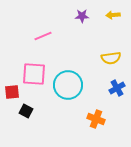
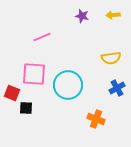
purple star: rotated 16 degrees clockwise
pink line: moved 1 px left, 1 px down
red square: moved 1 px down; rotated 28 degrees clockwise
black square: moved 3 px up; rotated 24 degrees counterclockwise
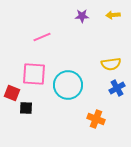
purple star: rotated 16 degrees counterclockwise
yellow semicircle: moved 6 px down
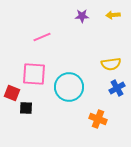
cyan circle: moved 1 px right, 2 px down
orange cross: moved 2 px right
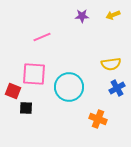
yellow arrow: rotated 16 degrees counterclockwise
red square: moved 1 px right, 2 px up
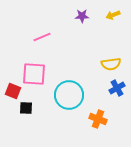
cyan circle: moved 8 px down
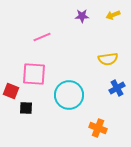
yellow semicircle: moved 3 px left, 5 px up
red square: moved 2 px left
orange cross: moved 9 px down
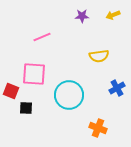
yellow semicircle: moved 9 px left, 3 px up
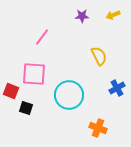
pink line: rotated 30 degrees counterclockwise
yellow semicircle: rotated 108 degrees counterclockwise
black square: rotated 16 degrees clockwise
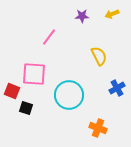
yellow arrow: moved 1 px left, 1 px up
pink line: moved 7 px right
red square: moved 1 px right
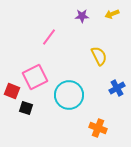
pink square: moved 1 px right, 3 px down; rotated 30 degrees counterclockwise
